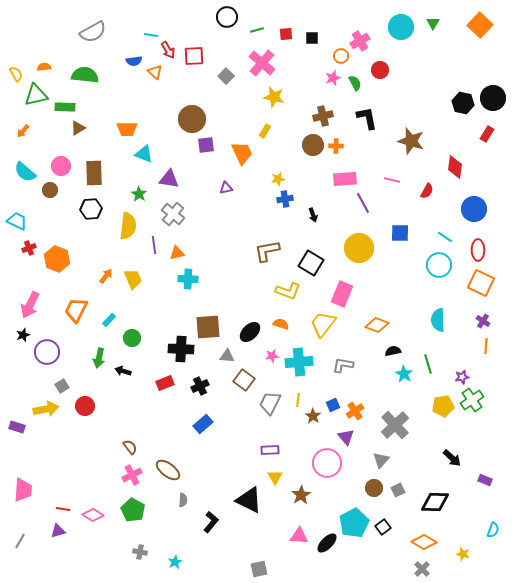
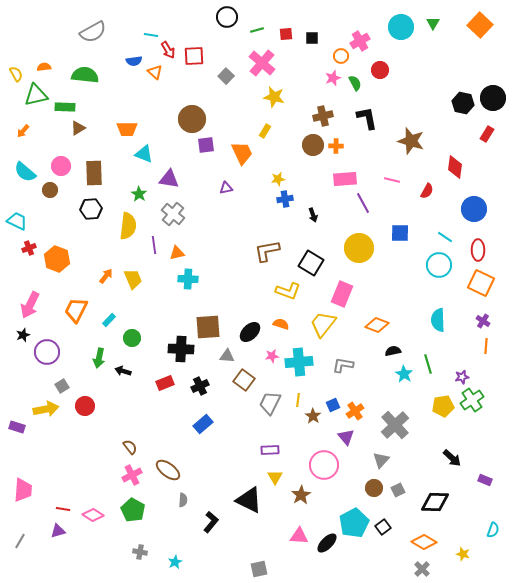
pink circle at (327, 463): moved 3 px left, 2 px down
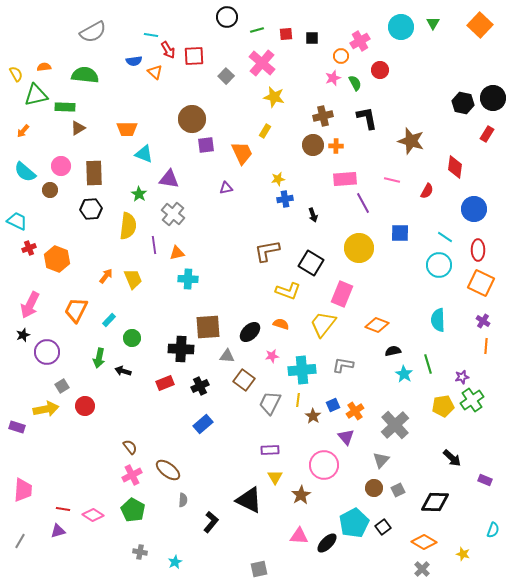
cyan cross at (299, 362): moved 3 px right, 8 px down
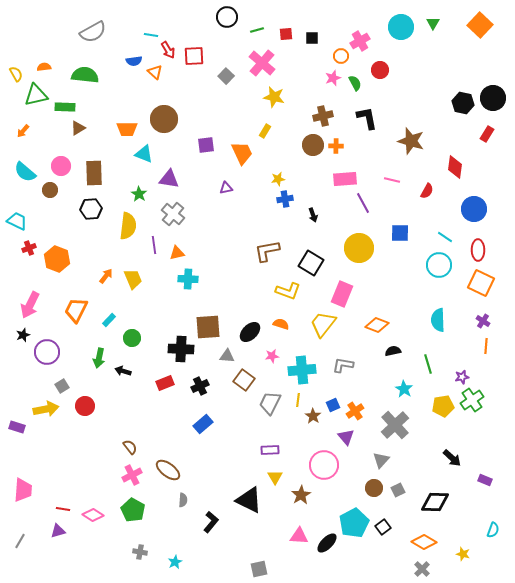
brown circle at (192, 119): moved 28 px left
cyan star at (404, 374): moved 15 px down
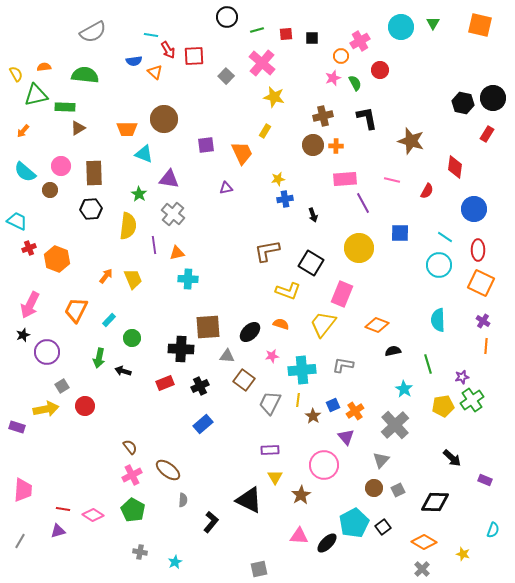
orange square at (480, 25): rotated 30 degrees counterclockwise
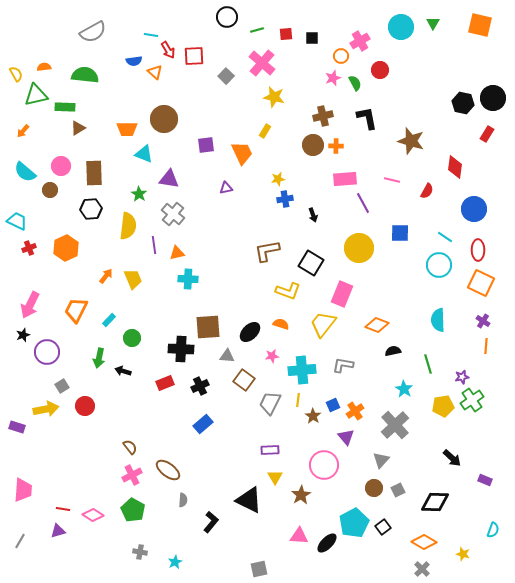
orange hexagon at (57, 259): moved 9 px right, 11 px up; rotated 15 degrees clockwise
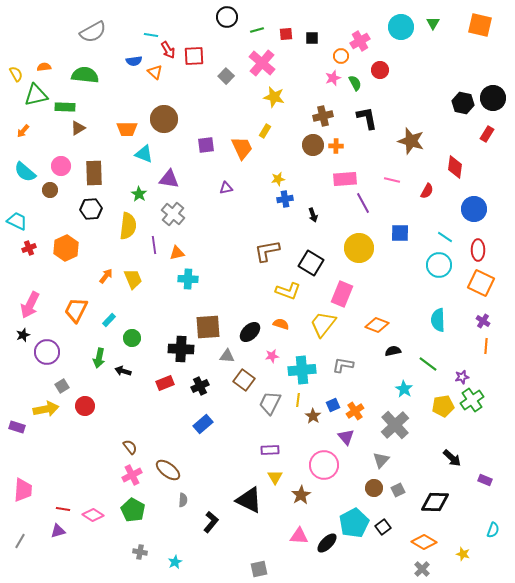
orange trapezoid at (242, 153): moved 5 px up
green line at (428, 364): rotated 36 degrees counterclockwise
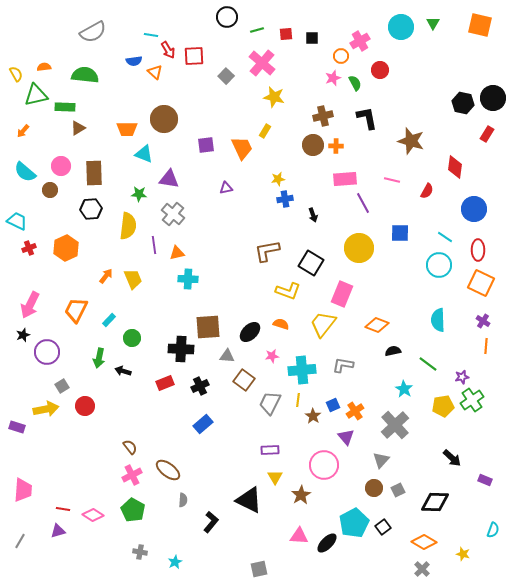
green star at (139, 194): rotated 28 degrees counterclockwise
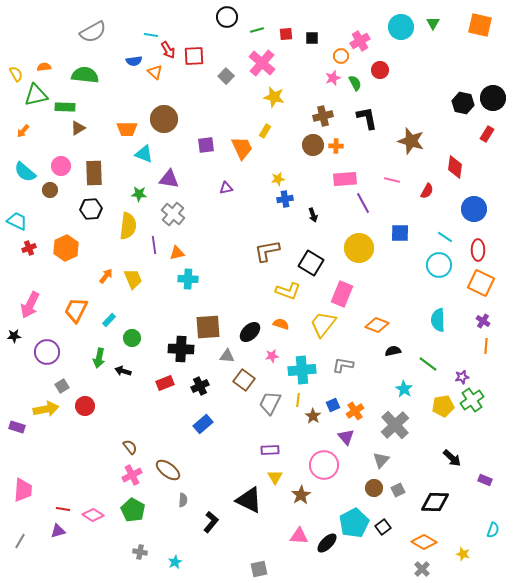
black star at (23, 335): moved 9 px left, 1 px down; rotated 16 degrees clockwise
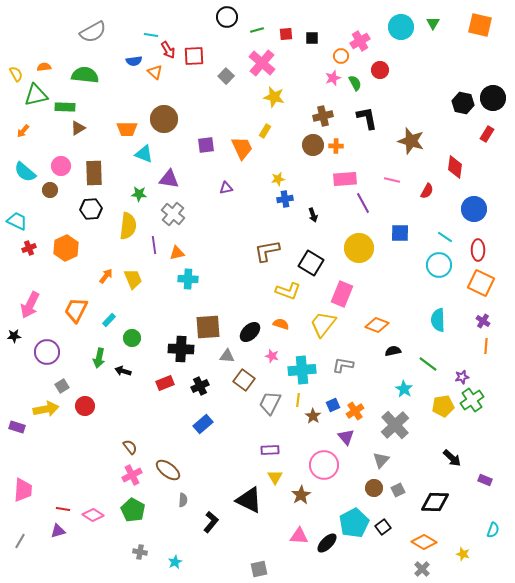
pink star at (272, 356): rotated 24 degrees clockwise
